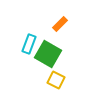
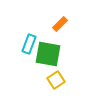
green square: rotated 20 degrees counterclockwise
yellow square: rotated 30 degrees clockwise
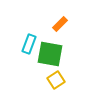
green square: moved 2 px right
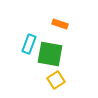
orange rectangle: rotated 63 degrees clockwise
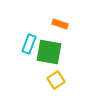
green square: moved 1 px left, 2 px up
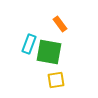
orange rectangle: rotated 35 degrees clockwise
yellow square: rotated 24 degrees clockwise
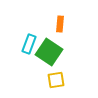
orange rectangle: rotated 42 degrees clockwise
green square: rotated 24 degrees clockwise
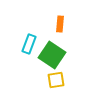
green square: moved 3 px right, 3 px down
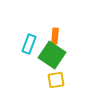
orange rectangle: moved 5 px left, 12 px down
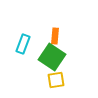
cyan rectangle: moved 6 px left
green square: moved 2 px down
